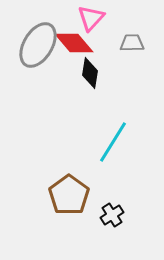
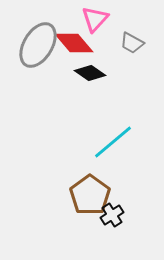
pink triangle: moved 4 px right, 1 px down
gray trapezoid: rotated 150 degrees counterclockwise
black diamond: rotated 64 degrees counterclockwise
cyan line: rotated 18 degrees clockwise
brown pentagon: moved 21 px right
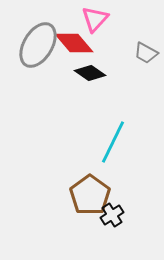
gray trapezoid: moved 14 px right, 10 px down
cyan line: rotated 24 degrees counterclockwise
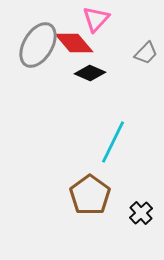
pink triangle: moved 1 px right
gray trapezoid: rotated 75 degrees counterclockwise
black diamond: rotated 12 degrees counterclockwise
black cross: moved 29 px right, 2 px up; rotated 10 degrees counterclockwise
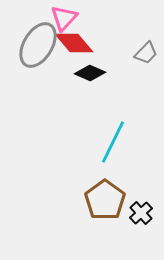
pink triangle: moved 32 px left, 1 px up
brown pentagon: moved 15 px right, 5 px down
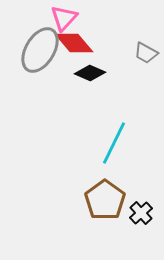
gray ellipse: moved 2 px right, 5 px down
gray trapezoid: rotated 75 degrees clockwise
cyan line: moved 1 px right, 1 px down
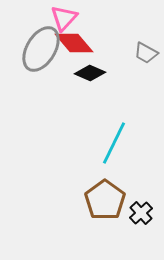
gray ellipse: moved 1 px right, 1 px up
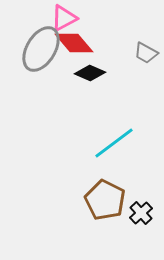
pink triangle: rotated 20 degrees clockwise
cyan line: rotated 27 degrees clockwise
brown pentagon: rotated 9 degrees counterclockwise
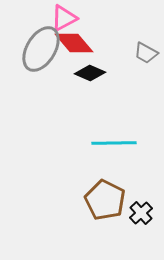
cyan line: rotated 36 degrees clockwise
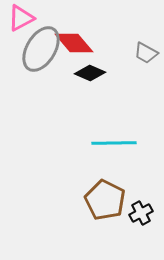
pink triangle: moved 43 px left
black cross: rotated 15 degrees clockwise
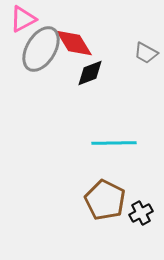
pink triangle: moved 2 px right, 1 px down
red diamond: rotated 9 degrees clockwise
black diamond: rotated 44 degrees counterclockwise
